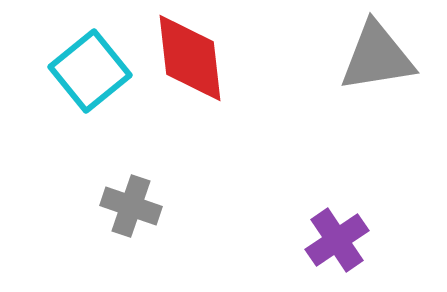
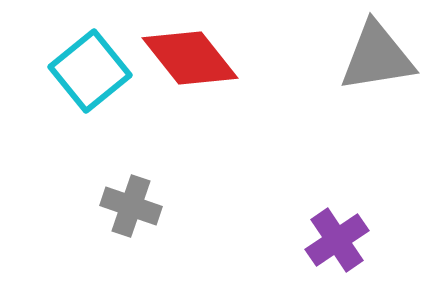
red diamond: rotated 32 degrees counterclockwise
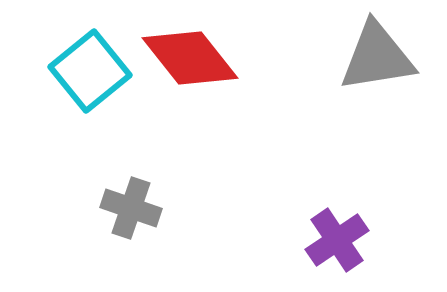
gray cross: moved 2 px down
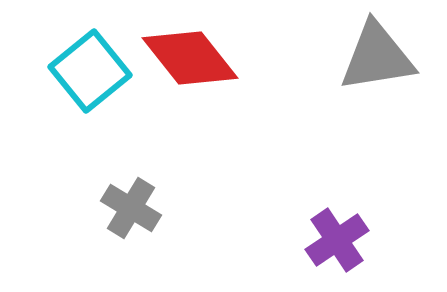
gray cross: rotated 12 degrees clockwise
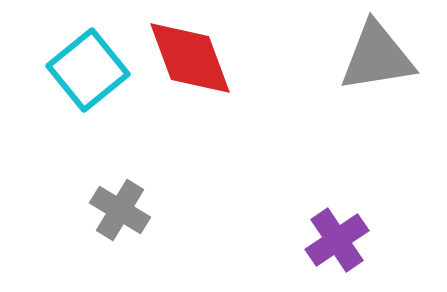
red diamond: rotated 18 degrees clockwise
cyan square: moved 2 px left, 1 px up
gray cross: moved 11 px left, 2 px down
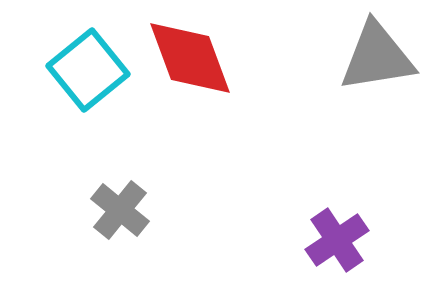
gray cross: rotated 8 degrees clockwise
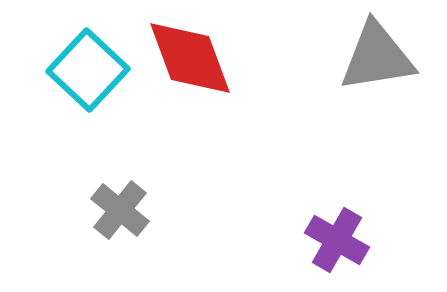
cyan square: rotated 8 degrees counterclockwise
purple cross: rotated 26 degrees counterclockwise
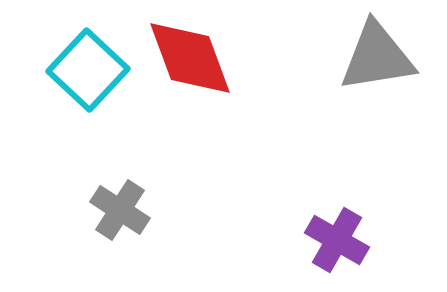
gray cross: rotated 6 degrees counterclockwise
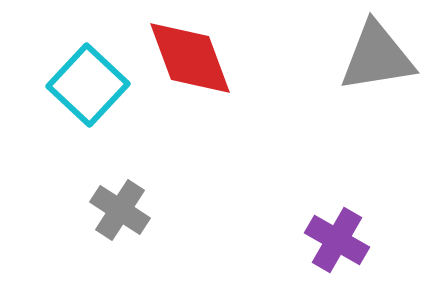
cyan square: moved 15 px down
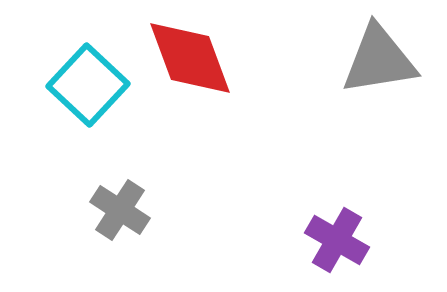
gray triangle: moved 2 px right, 3 px down
